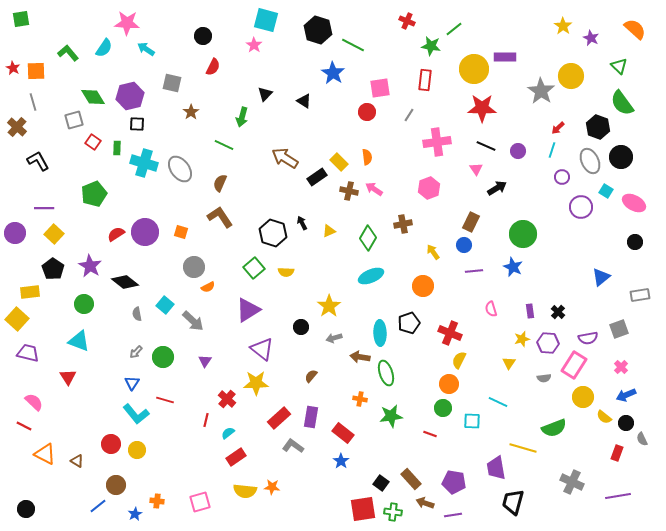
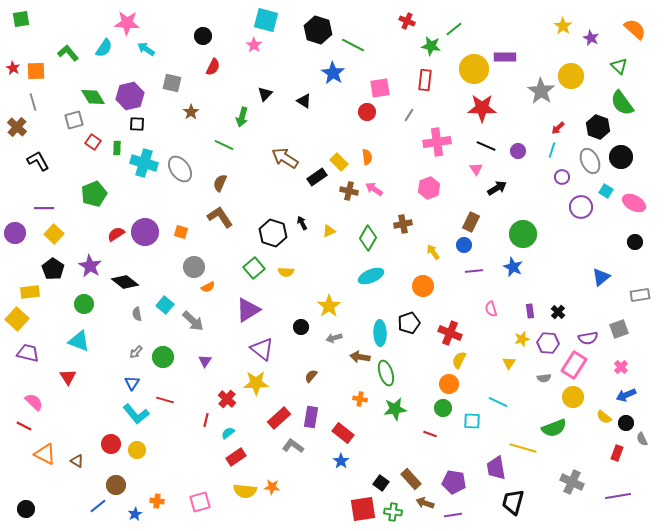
yellow circle at (583, 397): moved 10 px left
green star at (391, 416): moved 4 px right, 7 px up
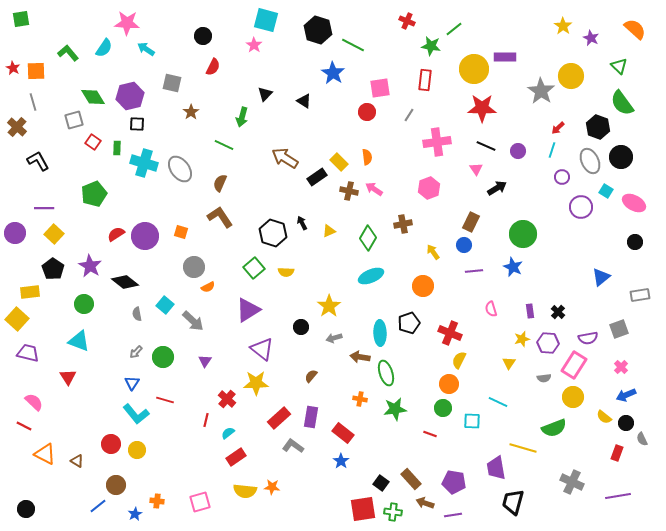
purple circle at (145, 232): moved 4 px down
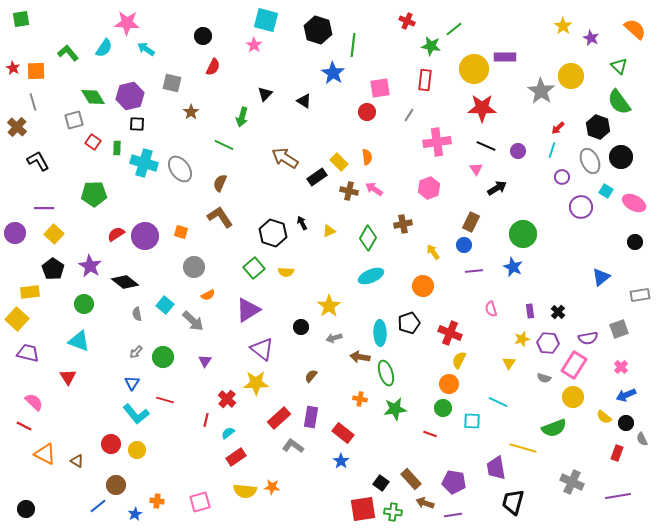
green line at (353, 45): rotated 70 degrees clockwise
green semicircle at (622, 103): moved 3 px left, 1 px up
green pentagon at (94, 194): rotated 20 degrees clockwise
orange semicircle at (208, 287): moved 8 px down
gray semicircle at (544, 378): rotated 24 degrees clockwise
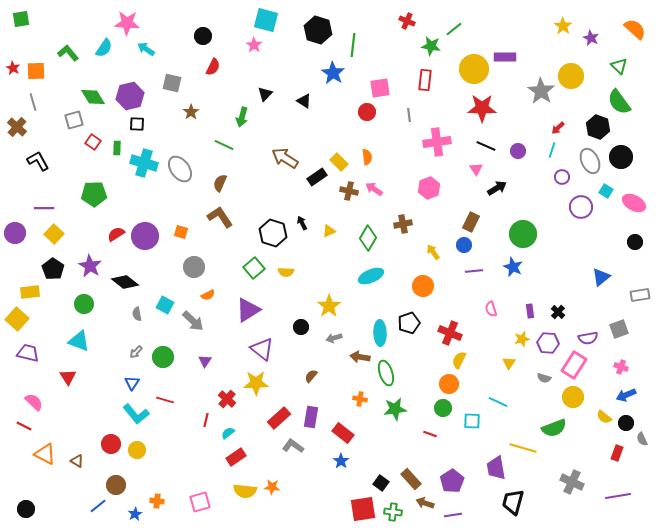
gray line at (409, 115): rotated 40 degrees counterclockwise
cyan square at (165, 305): rotated 12 degrees counterclockwise
pink cross at (621, 367): rotated 24 degrees counterclockwise
purple pentagon at (454, 482): moved 2 px left, 1 px up; rotated 30 degrees clockwise
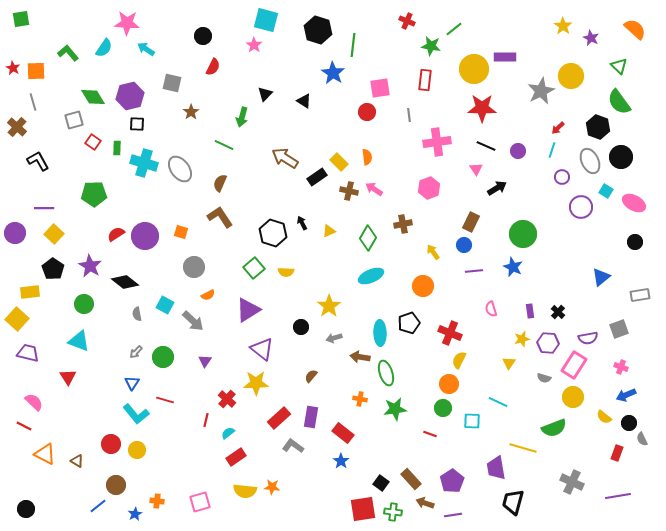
gray star at (541, 91): rotated 12 degrees clockwise
black circle at (626, 423): moved 3 px right
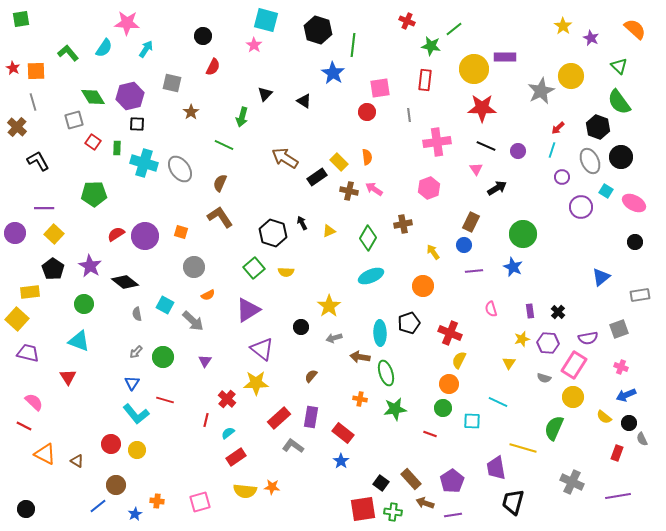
cyan arrow at (146, 49): rotated 90 degrees clockwise
green semicircle at (554, 428): rotated 135 degrees clockwise
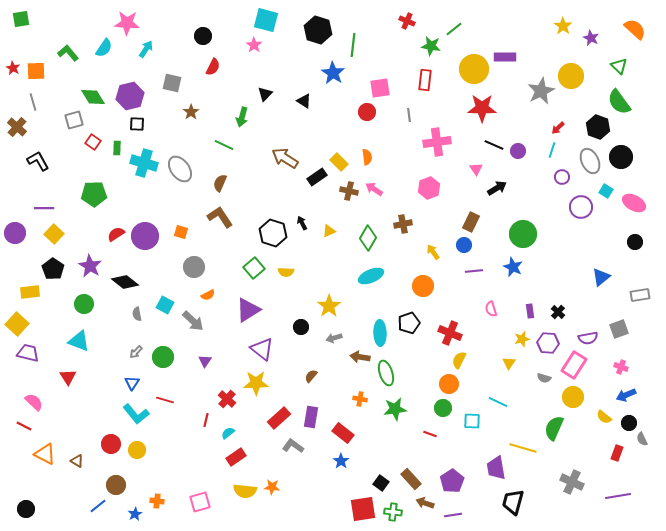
black line at (486, 146): moved 8 px right, 1 px up
yellow square at (17, 319): moved 5 px down
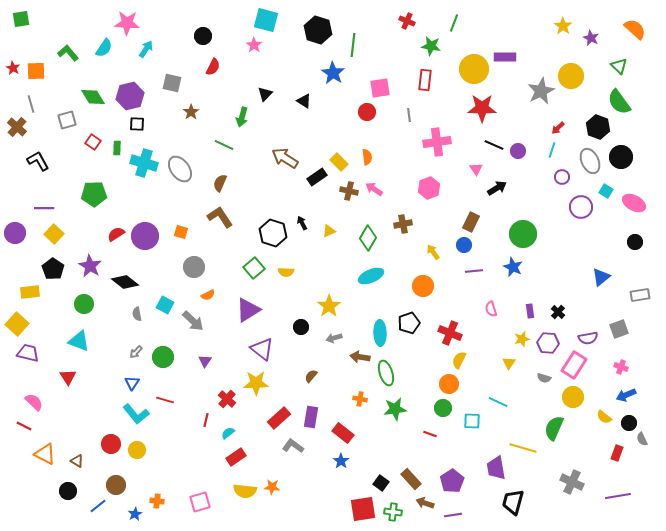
green line at (454, 29): moved 6 px up; rotated 30 degrees counterclockwise
gray line at (33, 102): moved 2 px left, 2 px down
gray square at (74, 120): moved 7 px left
black circle at (26, 509): moved 42 px right, 18 px up
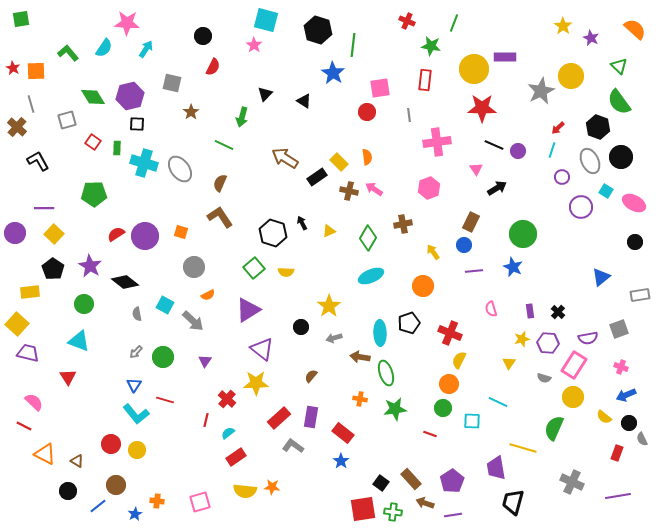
blue triangle at (132, 383): moved 2 px right, 2 px down
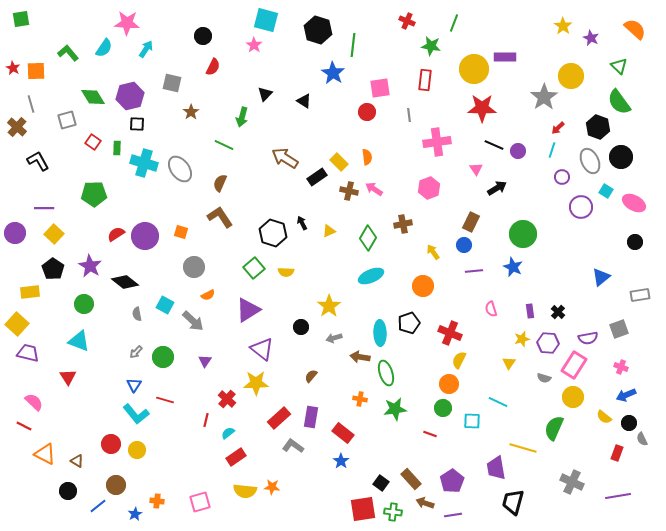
gray star at (541, 91): moved 3 px right, 6 px down; rotated 8 degrees counterclockwise
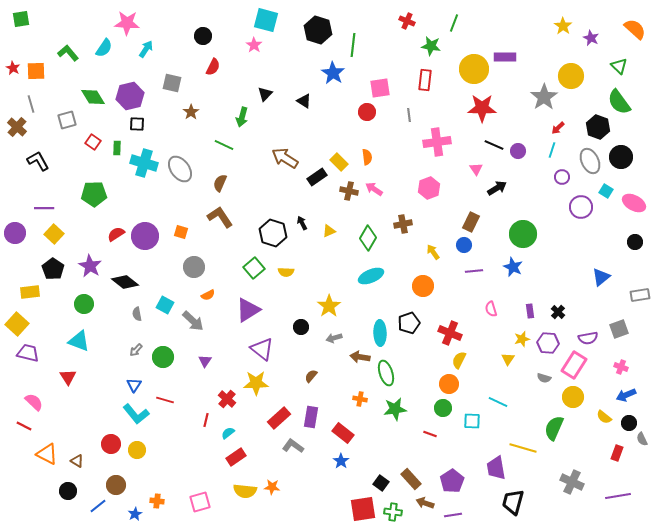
gray arrow at (136, 352): moved 2 px up
yellow triangle at (509, 363): moved 1 px left, 4 px up
orange triangle at (45, 454): moved 2 px right
